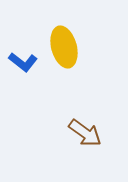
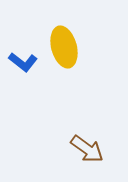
brown arrow: moved 2 px right, 16 px down
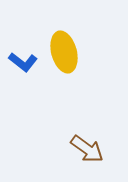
yellow ellipse: moved 5 px down
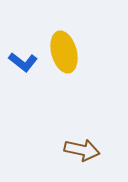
brown arrow: moved 5 px left, 1 px down; rotated 24 degrees counterclockwise
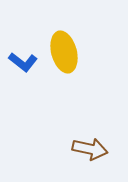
brown arrow: moved 8 px right, 1 px up
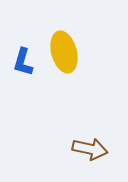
blue L-shape: rotated 68 degrees clockwise
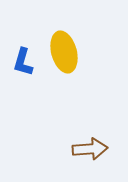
brown arrow: rotated 16 degrees counterclockwise
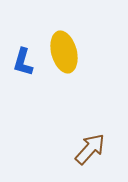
brown arrow: rotated 44 degrees counterclockwise
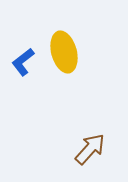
blue L-shape: rotated 36 degrees clockwise
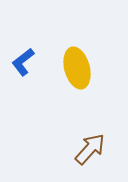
yellow ellipse: moved 13 px right, 16 px down
